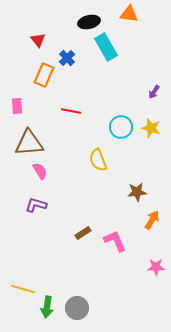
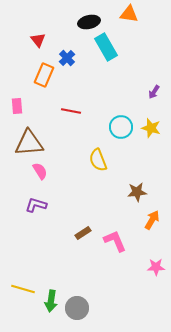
green arrow: moved 4 px right, 6 px up
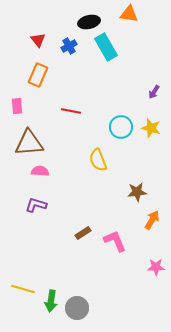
blue cross: moved 2 px right, 12 px up; rotated 14 degrees clockwise
orange rectangle: moved 6 px left
pink semicircle: rotated 54 degrees counterclockwise
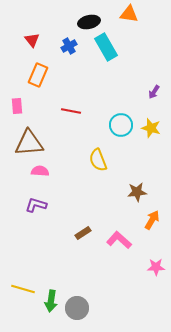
red triangle: moved 6 px left
cyan circle: moved 2 px up
pink L-shape: moved 4 px right, 1 px up; rotated 25 degrees counterclockwise
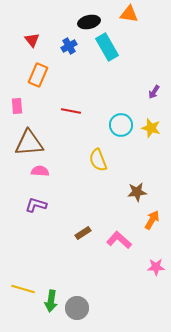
cyan rectangle: moved 1 px right
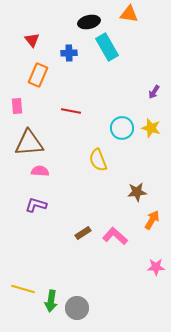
blue cross: moved 7 px down; rotated 28 degrees clockwise
cyan circle: moved 1 px right, 3 px down
pink L-shape: moved 4 px left, 4 px up
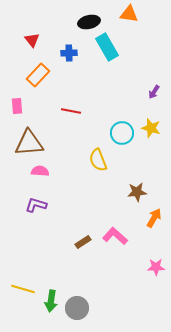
orange rectangle: rotated 20 degrees clockwise
cyan circle: moved 5 px down
orange arrow: moved 2 px right, 2 px up
brown rectangle: moved 9 px down
